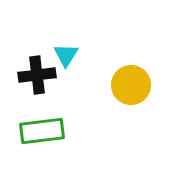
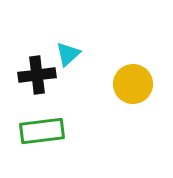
cyan triangle: moved 2 px right, 1 px up; rotated 16 degrees clockwise
yellow circle: moved 2 px right, 1 px up
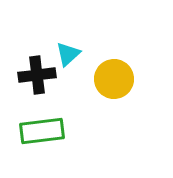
yellow circle: moved 19 px left, 5 px up
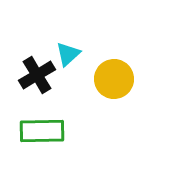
black cross: rotated 24 degrees counterclockwise
green rectangle: rotated 6 degrees clockwise
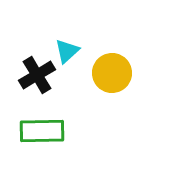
cyan triangle: moved 1 px left, 3 px up
yellow circle: moved 2 px left, 6 px up
